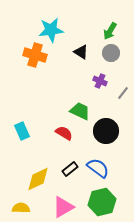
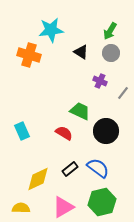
orange cross: moved 6 px left
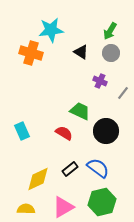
orange cross: moved 2 px right, 2 px up
yellow semicircle: moved 5 px right, 1 px down
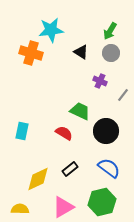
gray line: moved 2 px down
cyan rectangle: rotated 36 degrees clockwise
blue semicircle: moved 11 px right
yellow semicircle: moved 6 px left
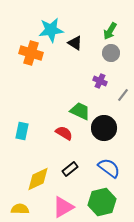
black triangle: moved 6 px left, 9 px up
black circle: moved 2 px left, 3 px up
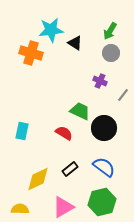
blue semicircle: moved 5 px left, 1 px up
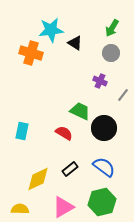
green arrow: moved 2 px right, 3 px up
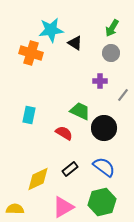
purple cross: rotated 24 degrees counterclockwise
cyan rectangle: moved 7 px right, 16 px up
yellow semicircle: moved 5 px left
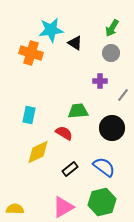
green trapezoid: moved 2 px left; rotated 30 degrees counterclockwise
black circle: moved 8 px right
yellow diamond: moved 27 px up
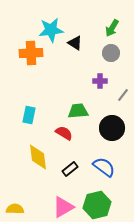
orange cross: rotated 20 degrees counterclockwise
yellow diamond: moved 5 px down; rotated 72 degrees counterclockwise
green hexagon: moved 5 px left, 3 px down
